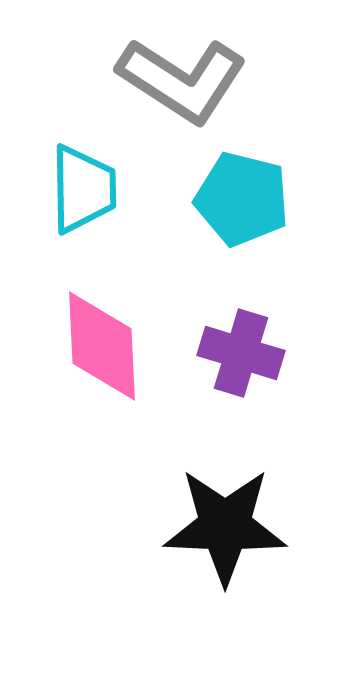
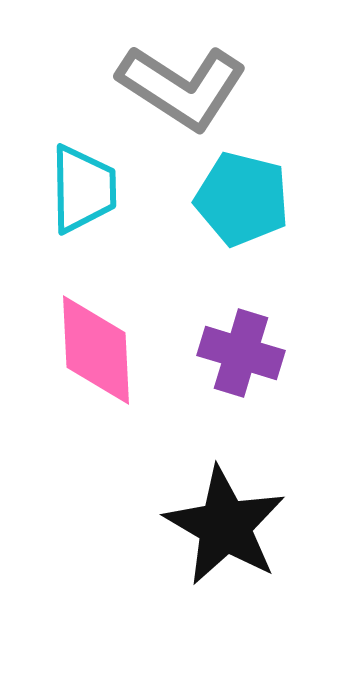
gray L-shape: moved 7 px down
pink diamond: moved 6 px left, 4 px down
black star: rotated 28 degrees clockwise
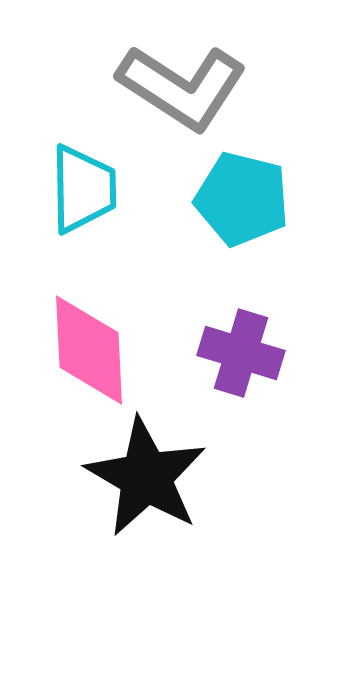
pink diamond: moved 7 px left
black star: moved 79 px left, 49 px up
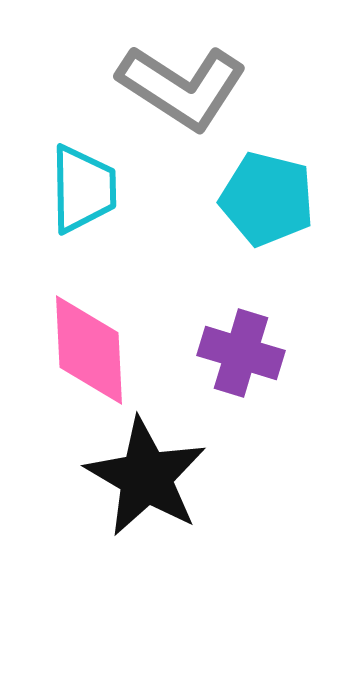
cyan pentagon: moved 25 px right
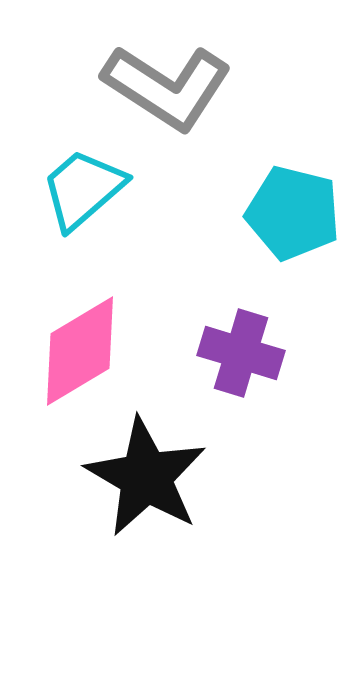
gray L-shape: moved 15 px left
cyan trapezoid: rotated 130 degrees counterclockwise
cyan pentagon: moved 26 px right, 14 px down
pink diamond: moved 9 px left, 1 px down; rotated 62 degrees clockwise
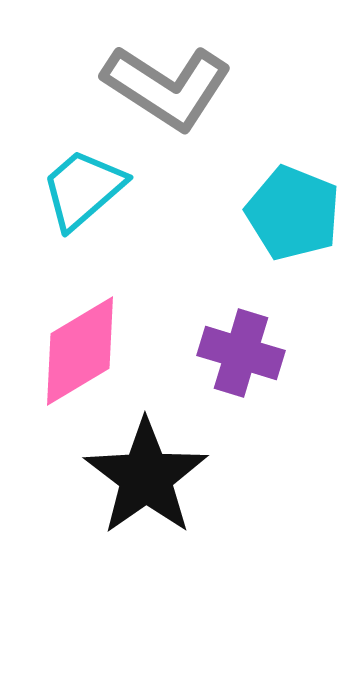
cyan pentagon: rotated 8 degrees clockwise
black star: rotated 7 degrees clockwise
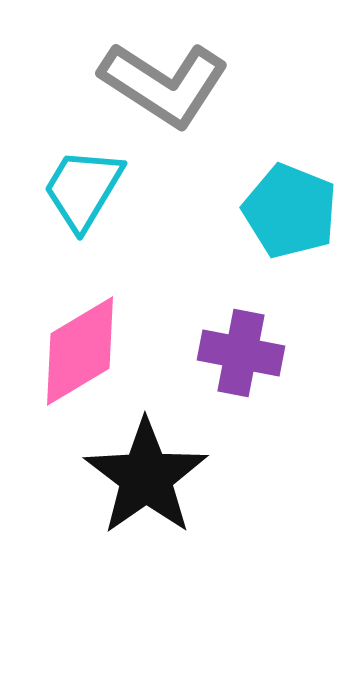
gray L-shape: moved 3 px left, 3 px up
cyan trapezoid: rotated 18 degrees counterclockwise
cyan pentagon: moved 3 px left, 2 px up
purple cross: rotated 6 degrees counterclockwise
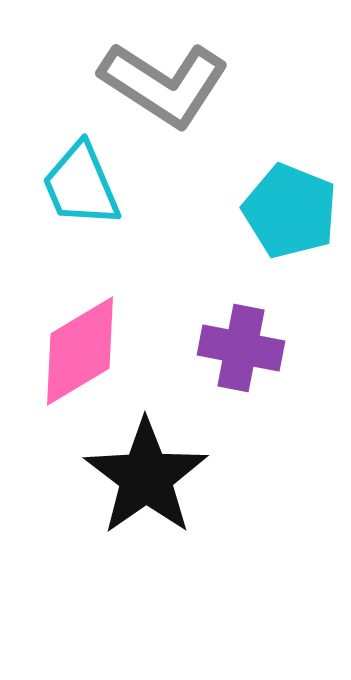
cyan trapezoid: moved 2 px left, 4 px up; rotated 54 degrees counterclockwise
purple cross: moved 5 px up
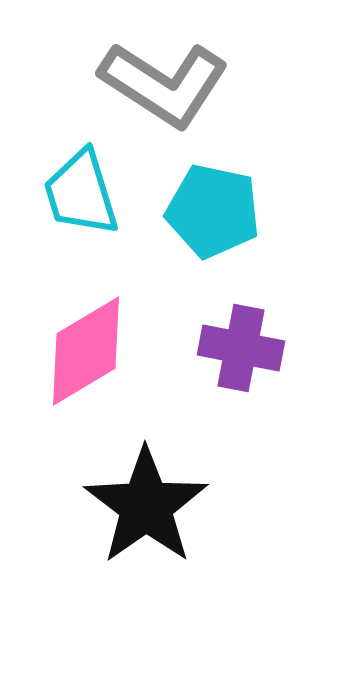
cyan trapezoid: moved 8 px down; rotated 6 degrees clockwise
cyan pentagon: moved 77 px left; rotated 10 degrees counterclockwise
pink diamond: moved 6 px right
black star: moved 29 px down
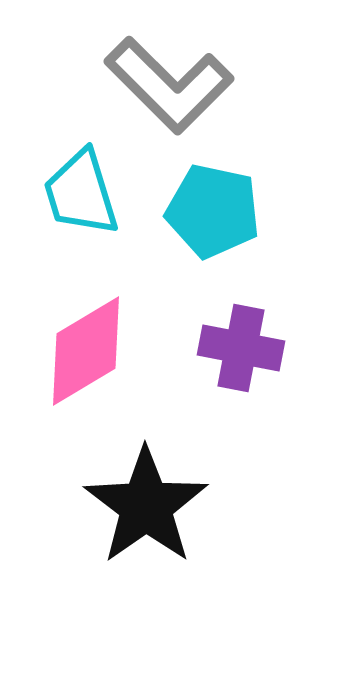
gray L-shape: moved 5 px right, 1 px down; rotated 12 degrees clockwise
